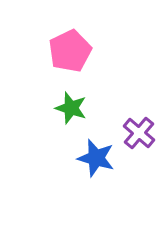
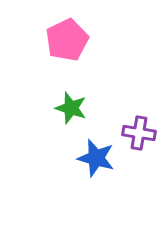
pink pentagon: moved 3 px left, 11 px up
purple cross: rotated 32 degrees counterclockwise
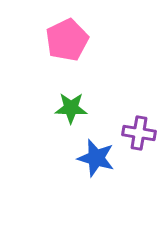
green star: rotated 16 degrees counterclockwise
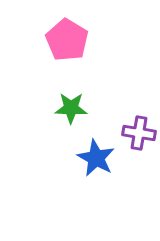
pink pentagon: rotated 15 degrees counterclockwise
blue star: rotated 12 degrees clockwise
